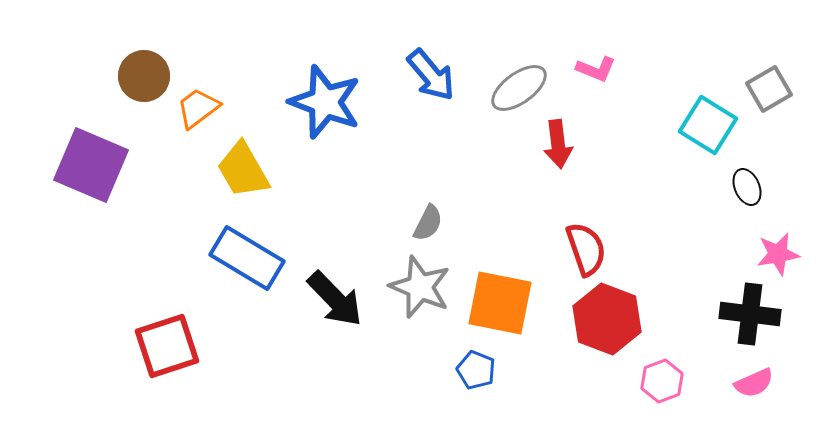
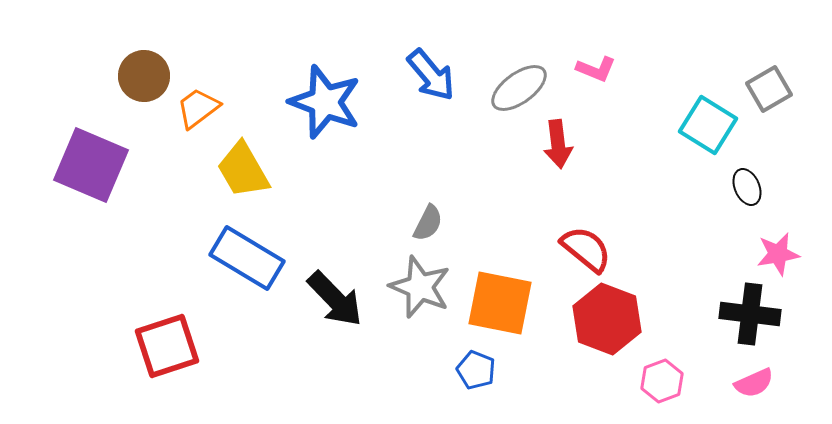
red semicircle: rotated 32 degrees counterclockwise
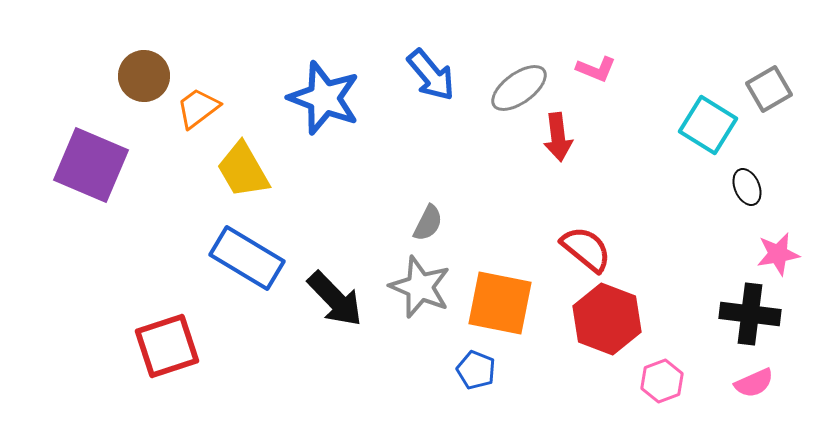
blue star: moved 1 px left, 4 px up
red arrow: moved 7 px up
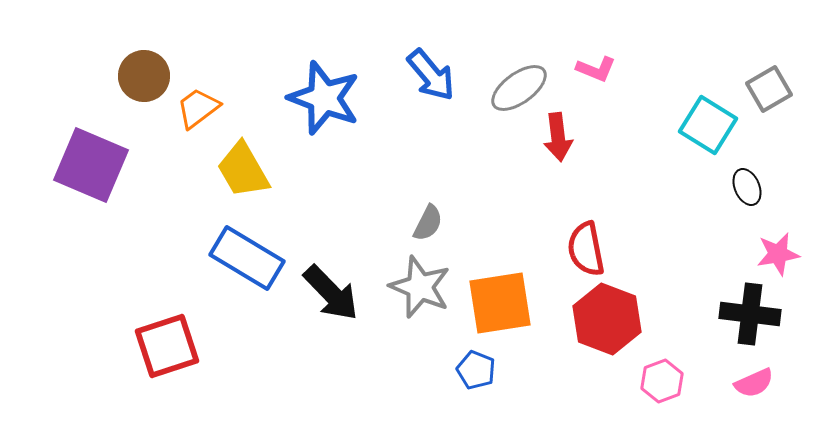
red semicircle: rotated 140 degrees counterclockwise
black arrow: moved 4 px left, 6 px up
orange square: rotated 20 degrees counterclockwise
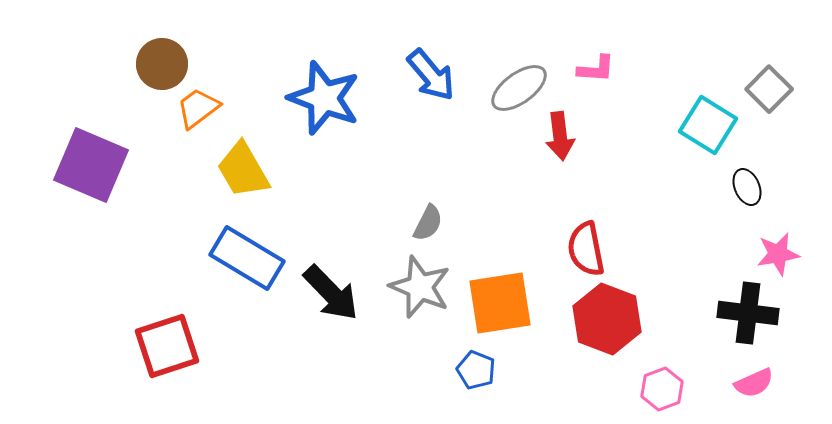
pink L-shape: rotated 18 degrees counterclockwise
brown circle: moved 18 px right, 12 px up
gray square: rotated 15 degrees counterclockwise
red arrow: moved 2 px right, 1 px up
black cross: moved 2 px left, 1 px up
pink hexagon: moved 8 px down
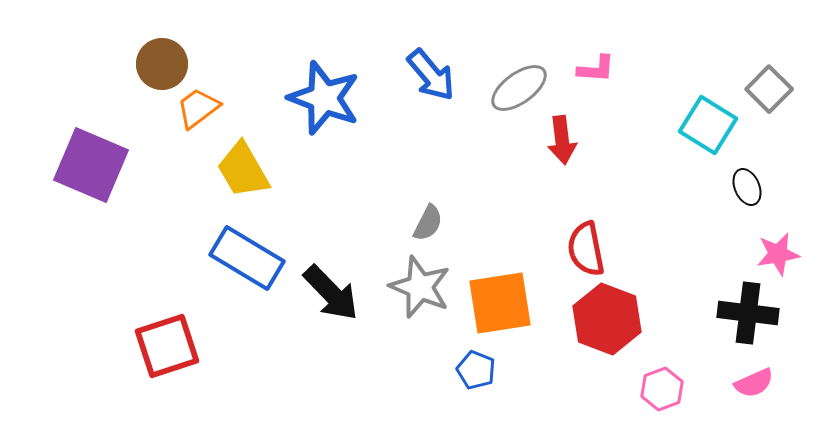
red arrow: moved 2 px right, 4 px down
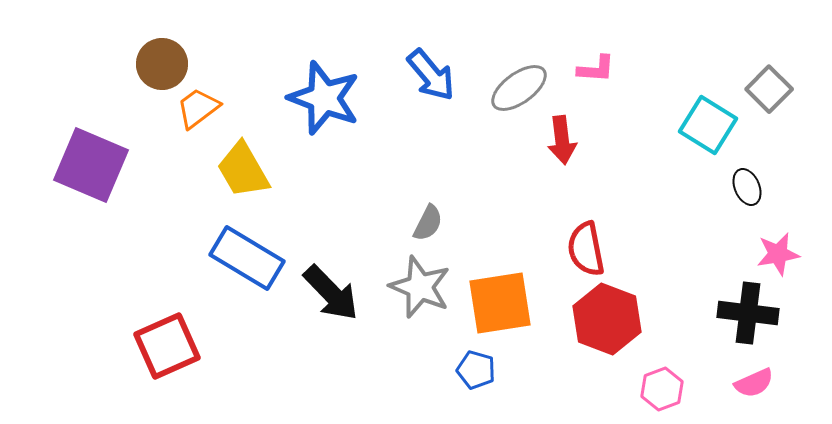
red square: rotated 6 degrees counterclockwise
blue pentagon: rotated 6 degrees counterclockwise
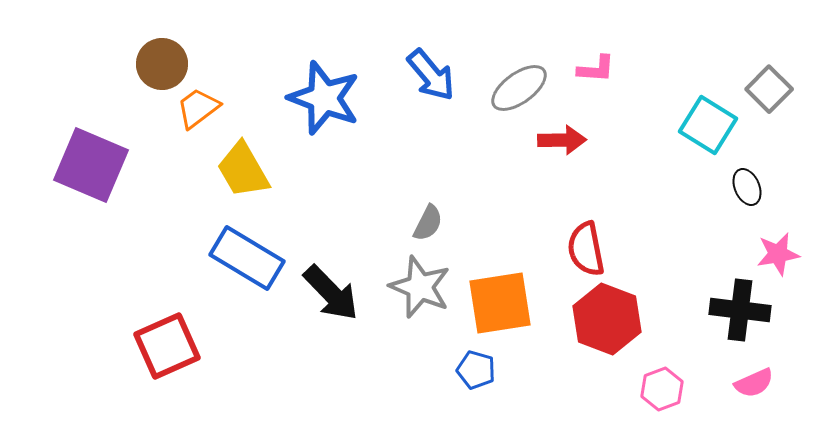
red arrow: rotated 84 degrees counterclockwise
black cross: moved 8 px left, 3 px up
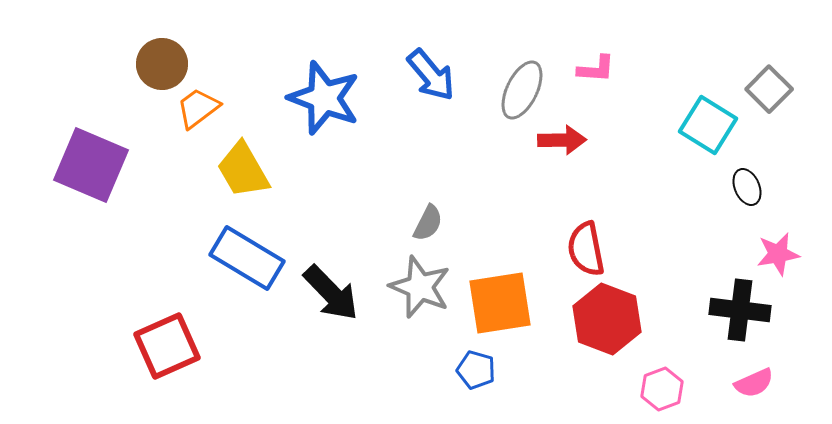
gray ellipse: moved 3 px right, 2 px down; rotated 28 degrees counterclockwise
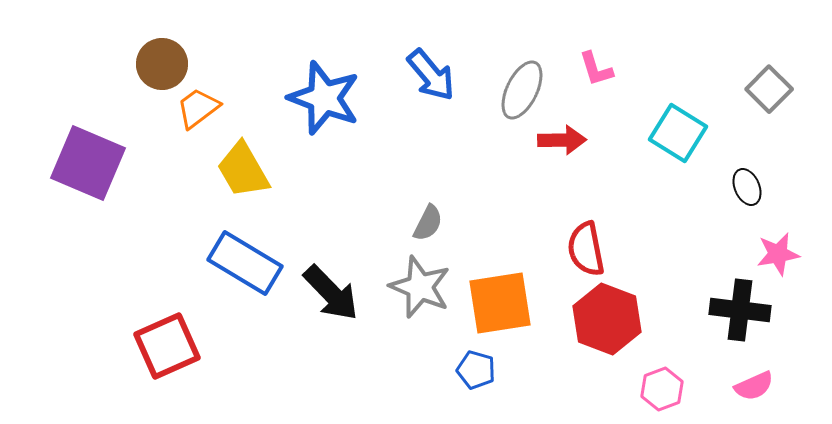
pink L-shape: rotated 69 degrees clockwise
cyan square: moved 30 px left, 8 px down
purple square: moved 3 px left, 2 px up
blue rectangle: moved 2 px left, 5 px down
pink semicircle: moved 3 px down
